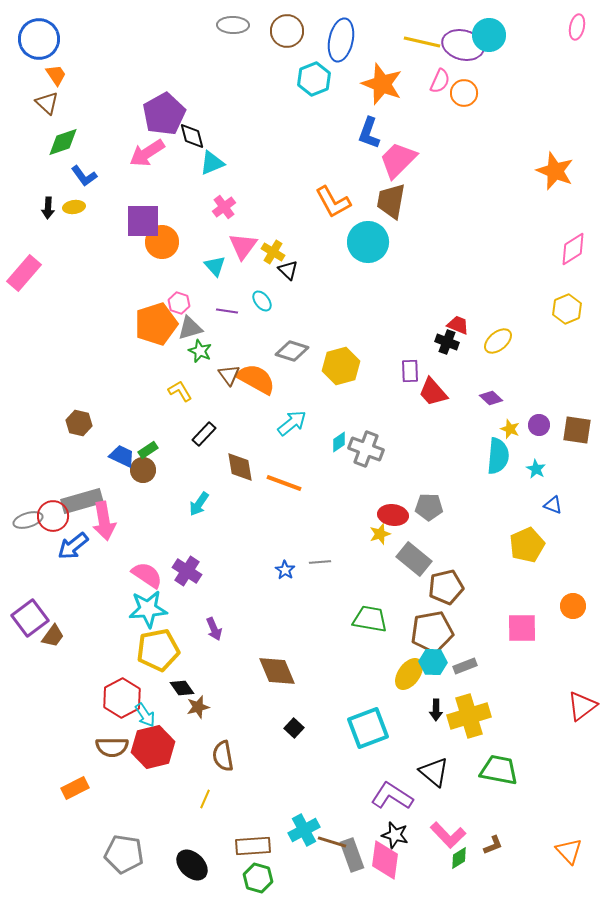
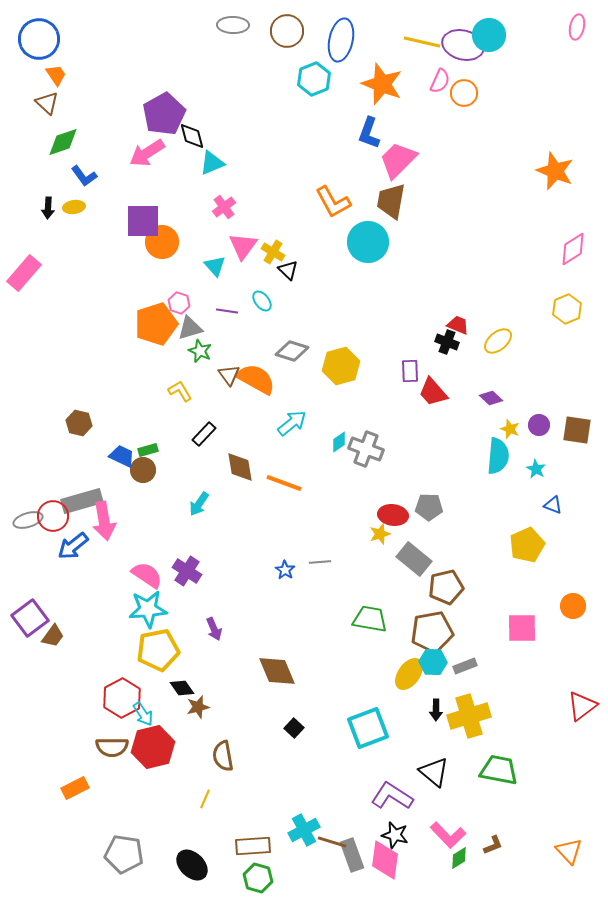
green rectangle at (148, 450): rotated 18 degrees clockwise
cyan arrow at (145, 715): moved 2 px left, 1 px up
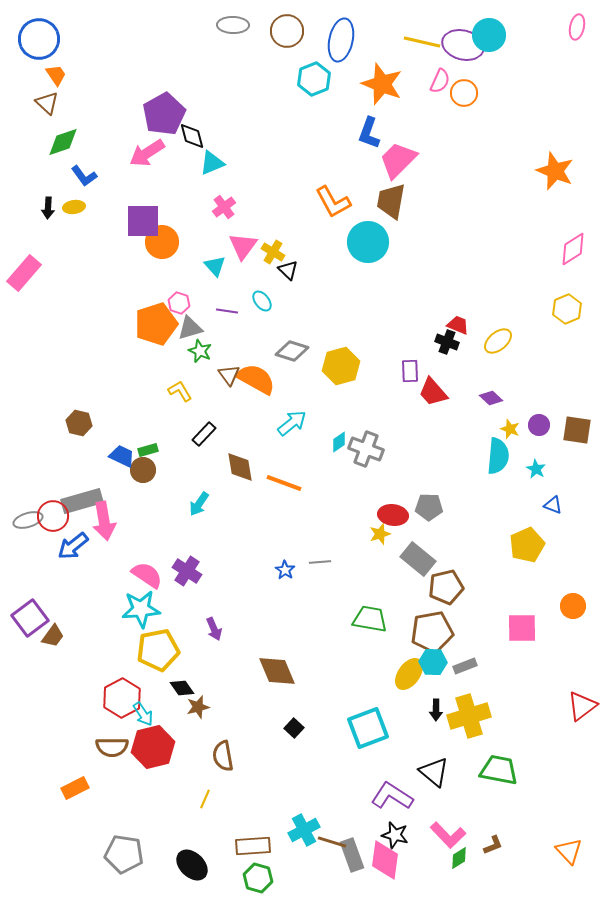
gray rectangle at (414, 559): moved 4 px right
cyan star at (148, 609): moved 7 px left
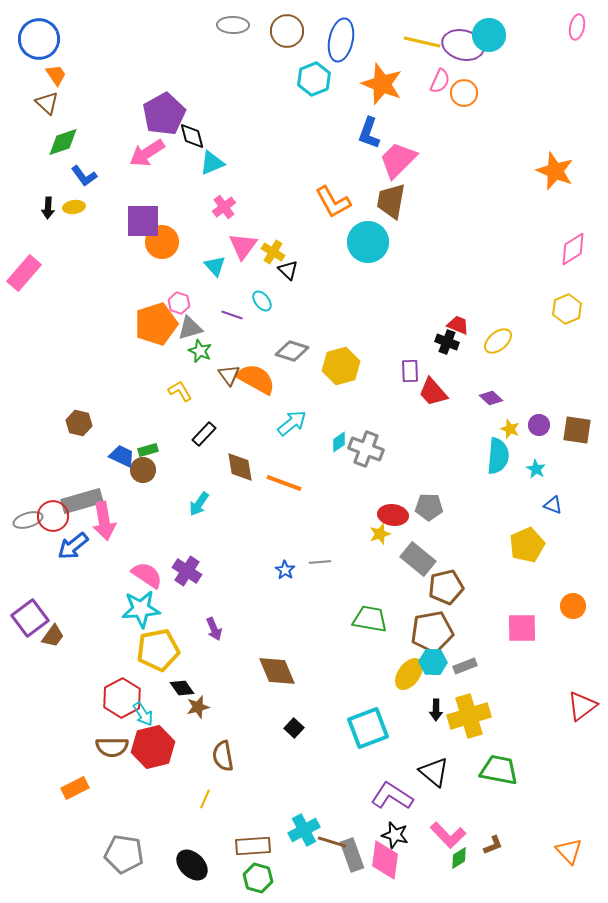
purple line at (227, 311): moved 5 px right, 4 px down; rotated 10 degrees clockwise
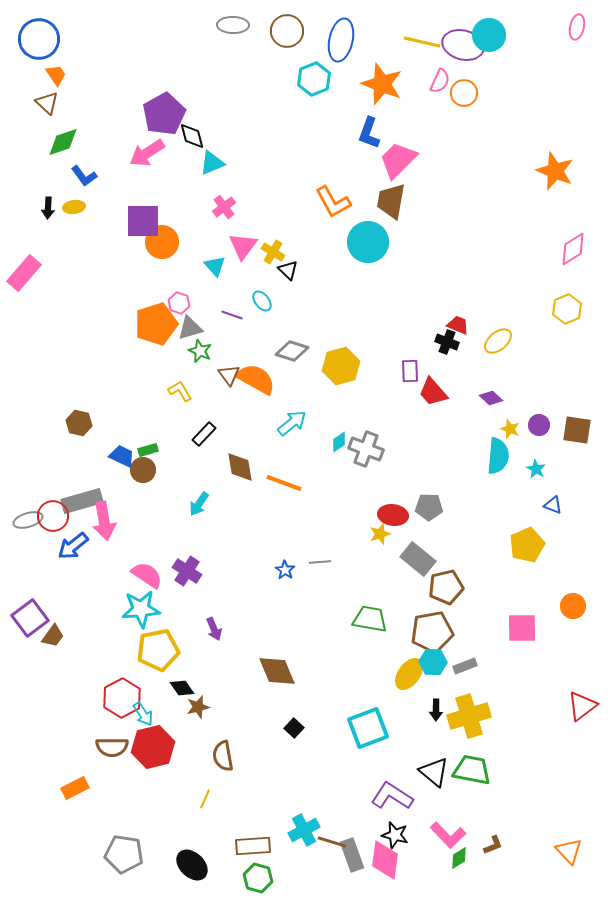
green trapezoid at (499, 770): moved 27 px left
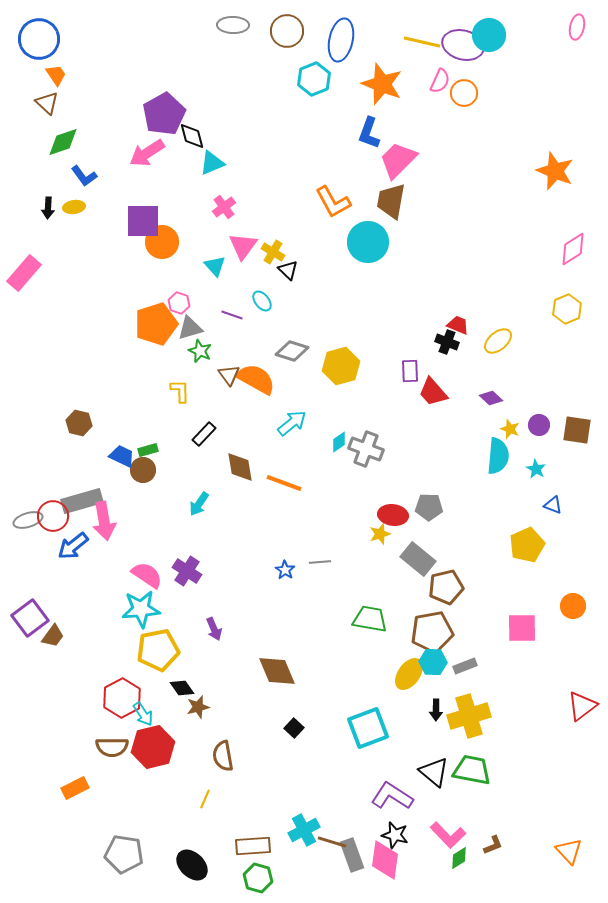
yellow L-shape at (180, 391): rotated 30 degrees clockwise
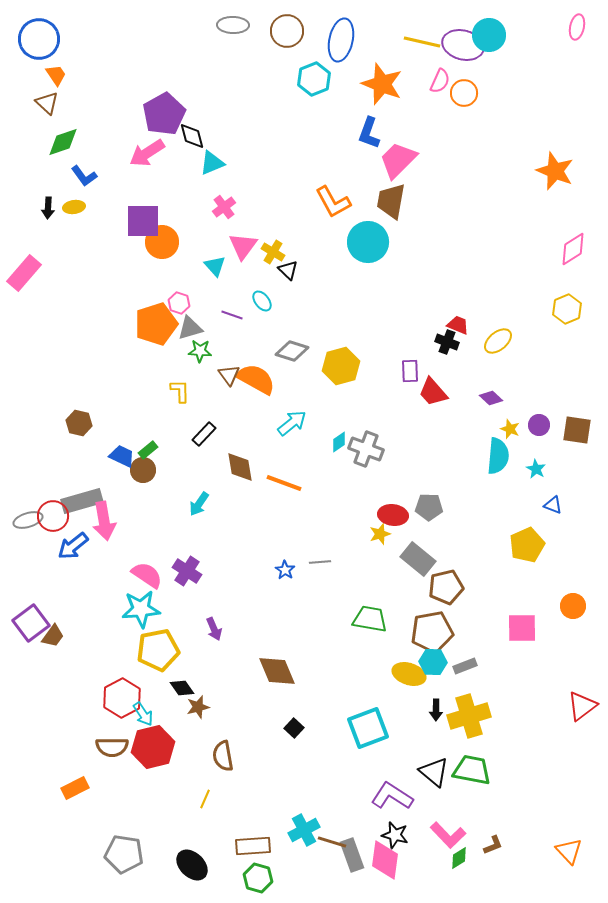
green star at (200, 351): rotated 20 degrees counterclockwise
green rectangle at (148, 450): rotated 24 degrees counterclockwise
purple square at (30, 618): moved 1 px right, 5 px down
yellow ellipse at (409, 674): rotated 72 degrees clockwise
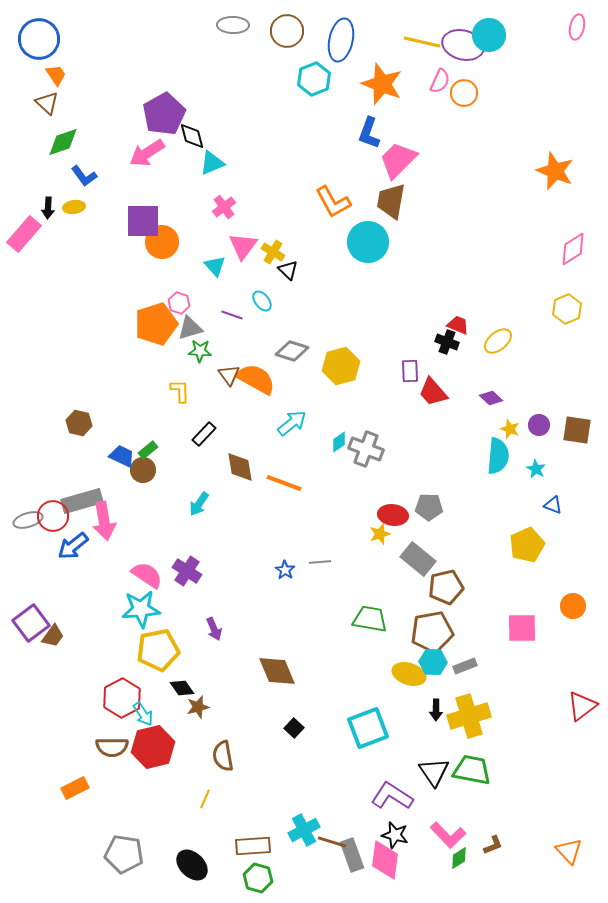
pink rectangle at (24, 273): moved 39 px up
black triangle at (434, 772): rotated 16 degrees clockwise
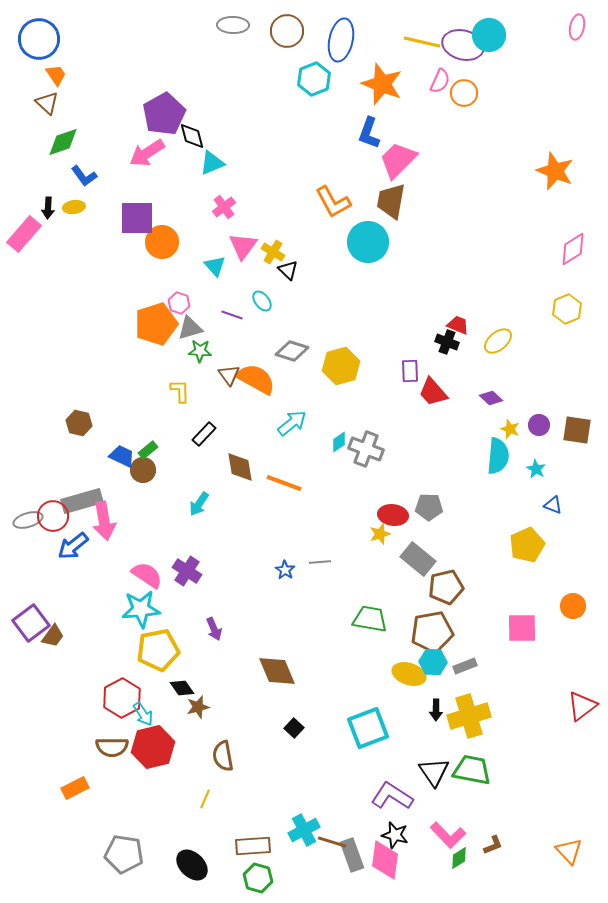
purple square at (143, 221): moved 6 px left, 3 px up
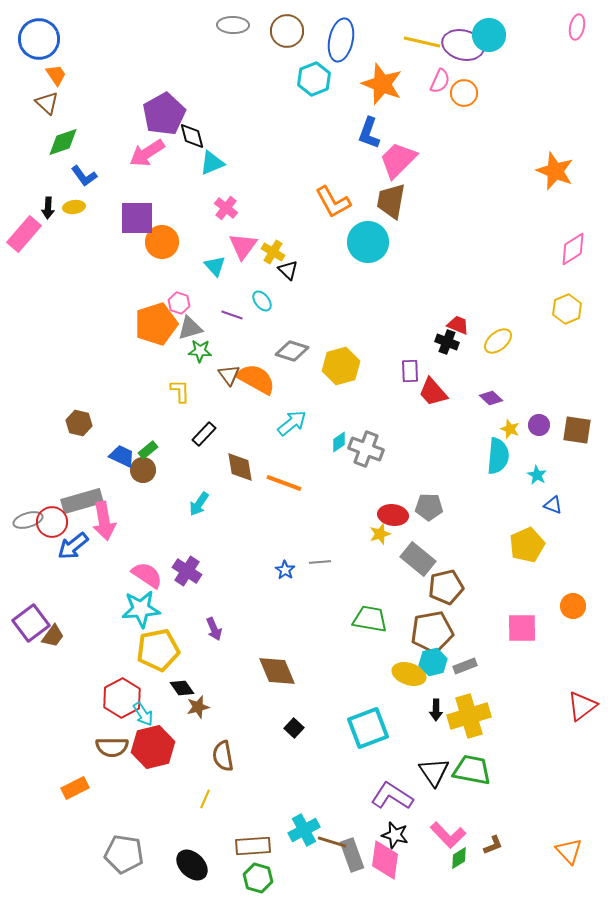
pink cross at (224, 207): moved 2 px right, 1 px down; rotated 15 degrees counterclockwise
cyan star at (536, 469): moved 1 px right, 6 px down
red circle at (53, 516): moved 1 px left, 6 px down
cyan hexagon at (433, 662): rotated 16 degrees counterclockwise
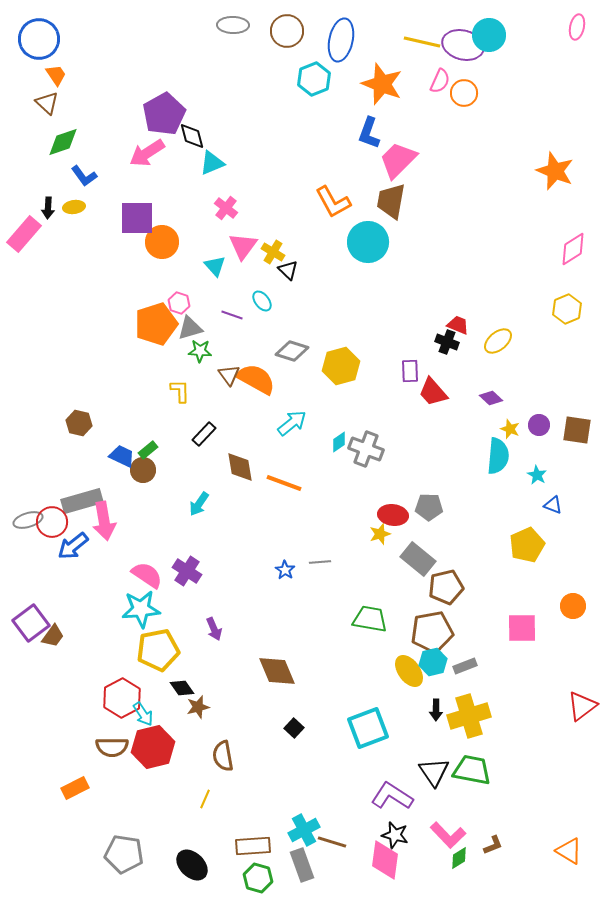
yellow ellipse at (409, 674): moved 3 px up; rotated 36 degrees clockwise
orange triangle at (569, 851): rotated 16 degrees counterclockwise
gray rectangle at (352, 855): moved 50 px left, 10 px down
